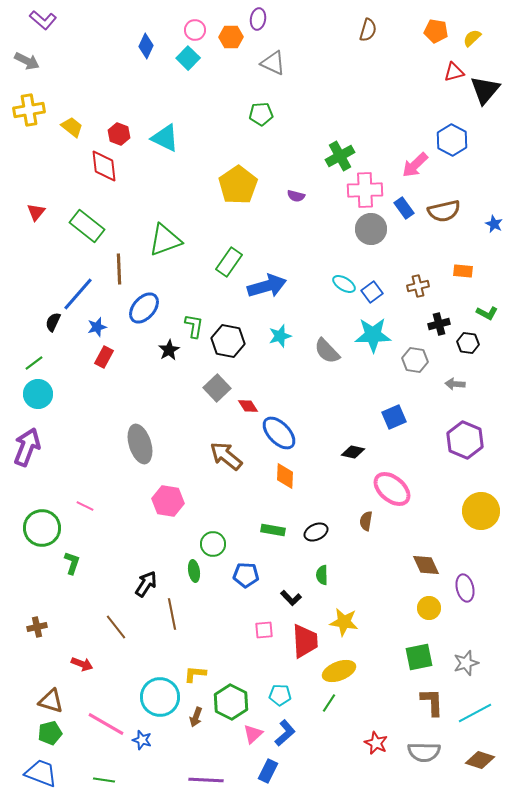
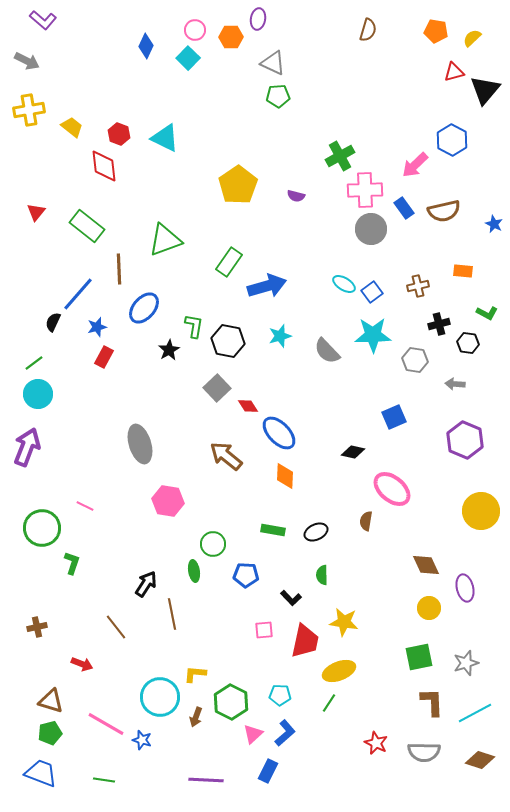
green pentagon at (261, 114): moved 17 px right, 18 px up
red trapezoid at (305, 641): rotated 15 degrees clockwise
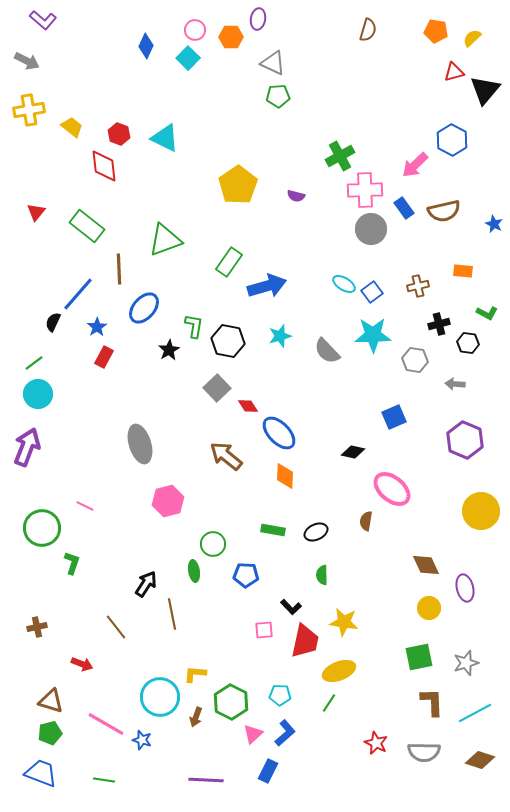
blue star at (97, 327): rotated 18 degrees counterclockwise
pink hexagon at (168, 501): rotated 24 degrees counterclockwise
black L-shape at (291, 598): moved 9 px down
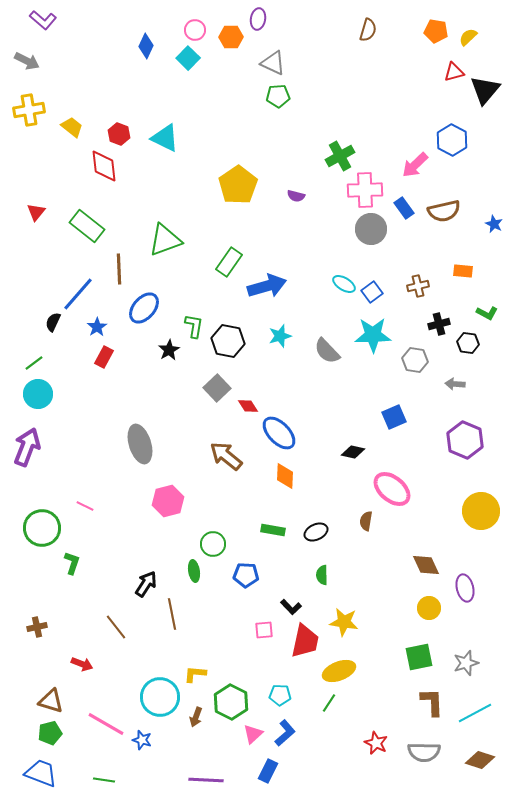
yellow semicircle at (472, 38): moved 4 px left, 1 px up
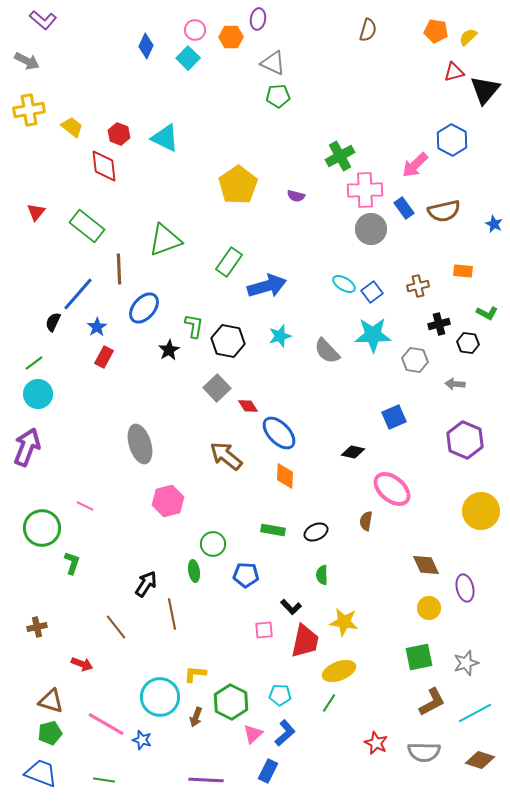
brown L-shape at (432, 702): rotated 64 degrees clockwise
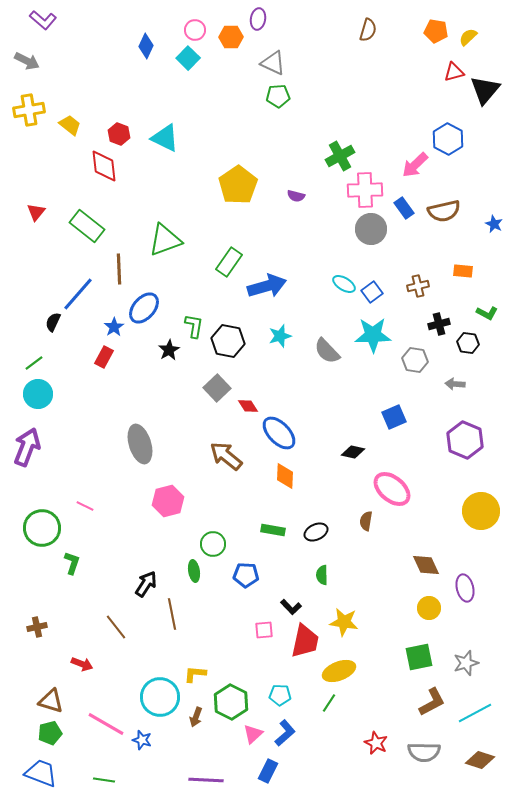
yellow trapezoid at (72, 127): moved 2 px left, 2 px up
blue hexagon at (452, 140): moved 4 px left, 1 px up
blue star at (97, 327): moved 17 px right
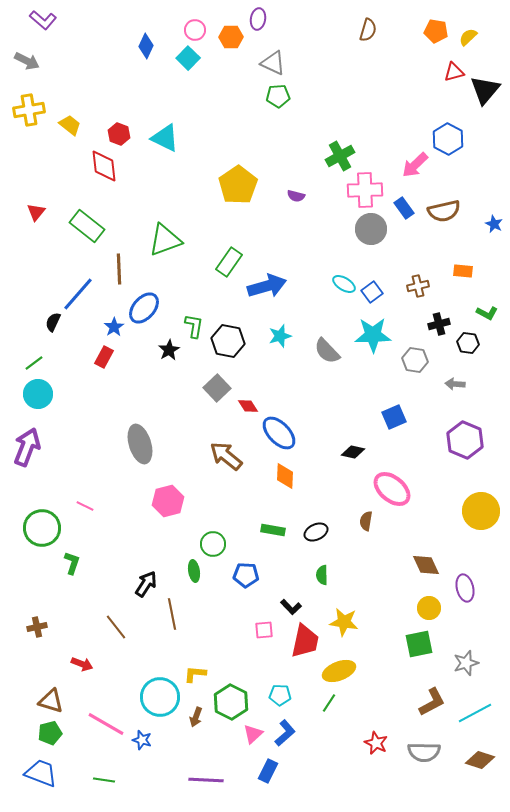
green square at (419, 657): moved 13 px up
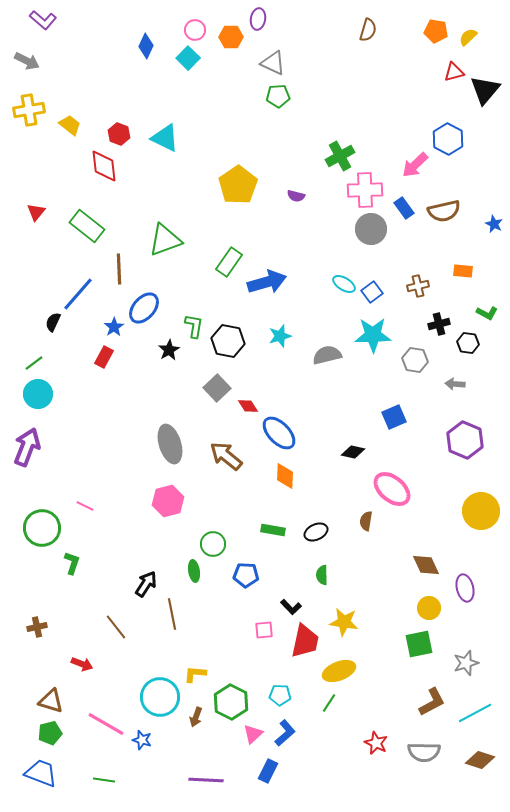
blue arrow at (267, 286): moved 4 px up
gray semicircle at (327, 351): moved 4 px down; rotated 120 degrees clockwise
gray ellipse at (140, 444): moved 30 px right
